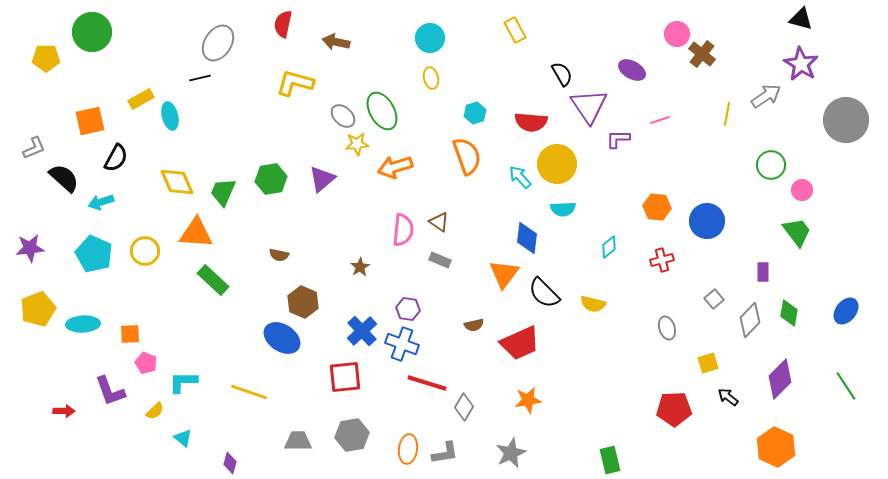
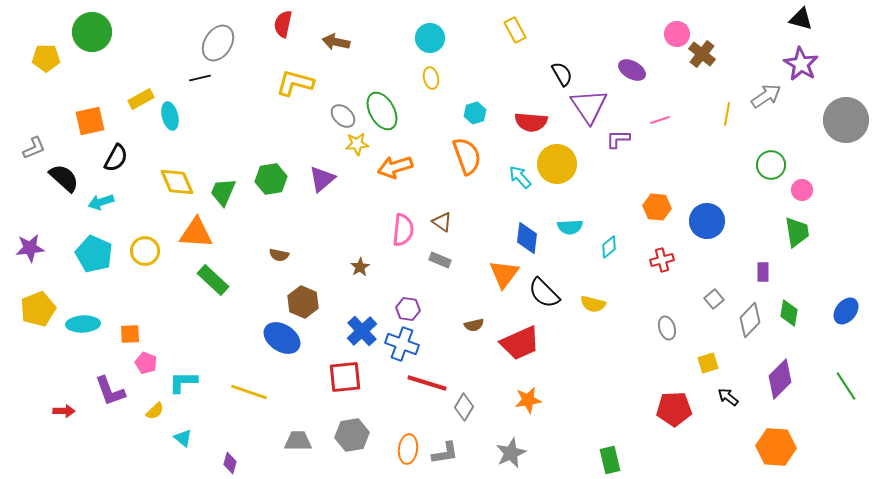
cyan semicircle at (563, 209): moved 7 px right, 18 px down
brown triangle at (439, 222): moved 3 px right
green trapezoid at (797, 232): rotated 28 degrees clockwise
orange hexagon at (776, 447): rotated 21 degrees counterclockwise
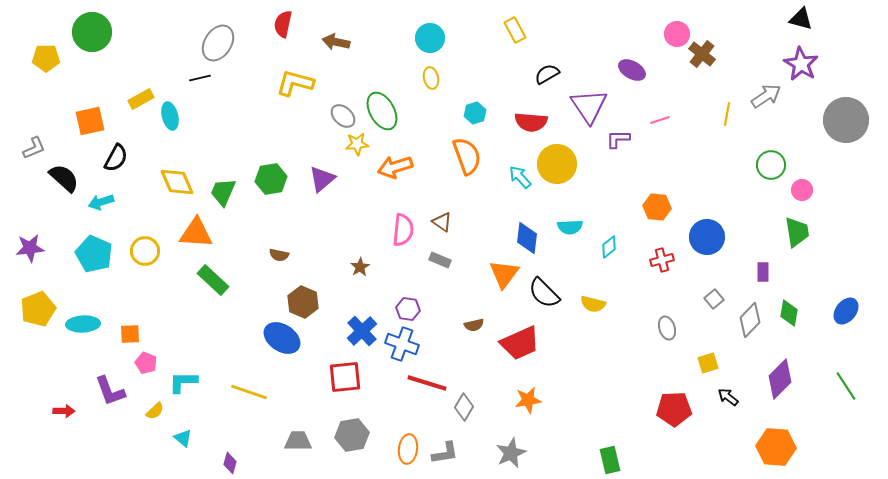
black semicircle at (562, 74): moved 15 px left; rotated 90 degrees counterclockwise
blue circle at (707, 221): moved 16 px down
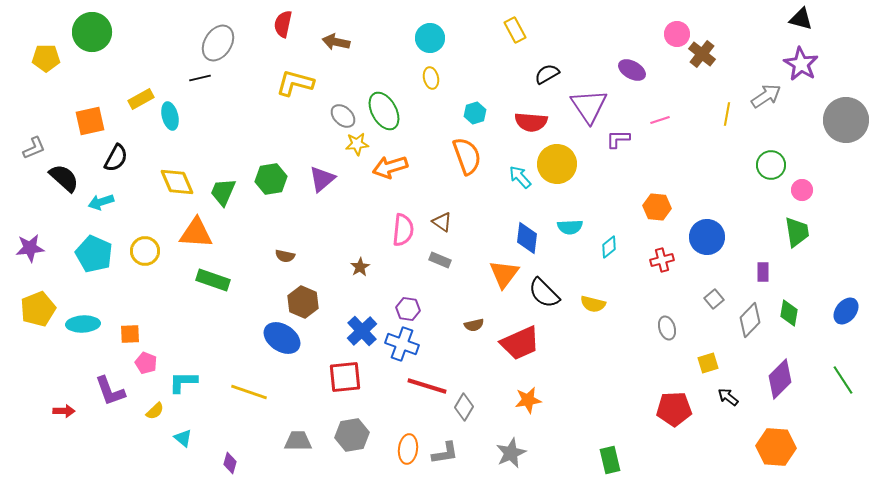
green ellipse at (382, 111): moved 2 px right
orange arrow at (395, 167): moved 5 px left
brown semicircle at (279, 255): moved 6 px right, 1 px down
green rectangle at (213, 280): rotated 24 degrees counterclockwise
red line at (427, 383): moved 3 px down
green line at (846, 386): moved 3 px left, 6 px up
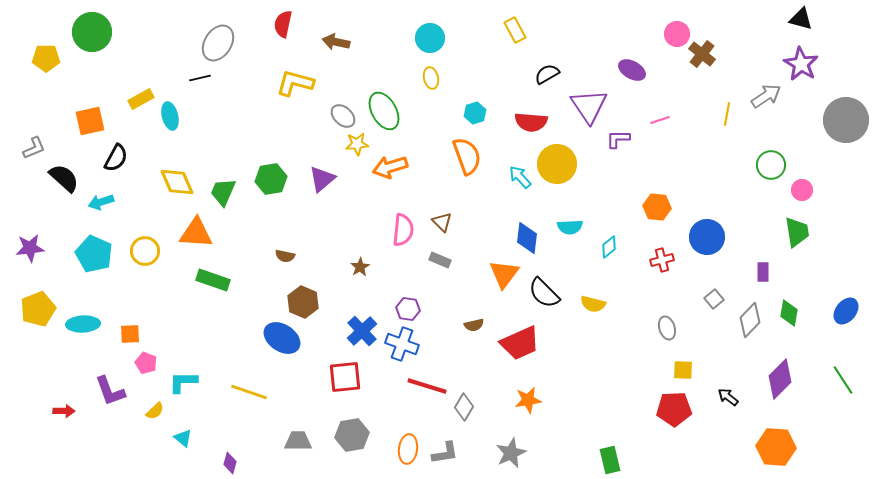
brown triangle at (442, 222): rotated 10 degrees clockwise
yellow square at (708, 363): moved 25 px left, 7 px down; rotated 20 degrees clockwise
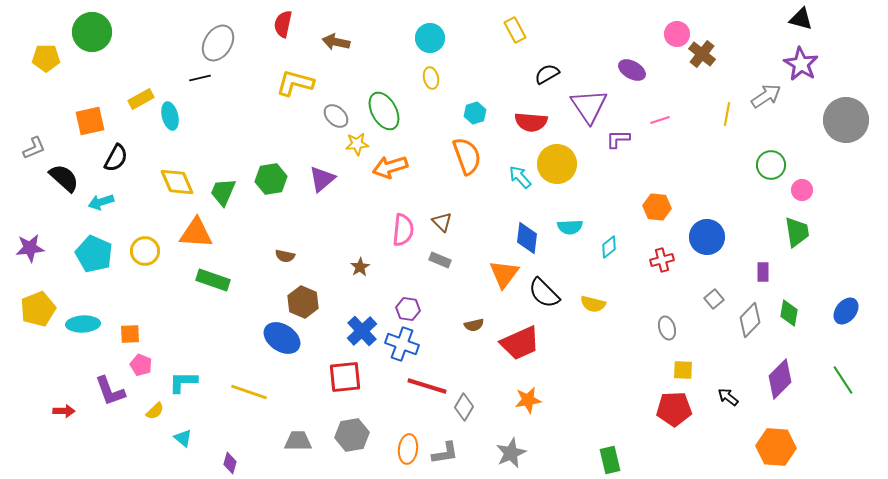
gray ellipse at (343, 116): moved 7 px left
pink pentagon at (146, 363): moved 5 px left, 2 px down
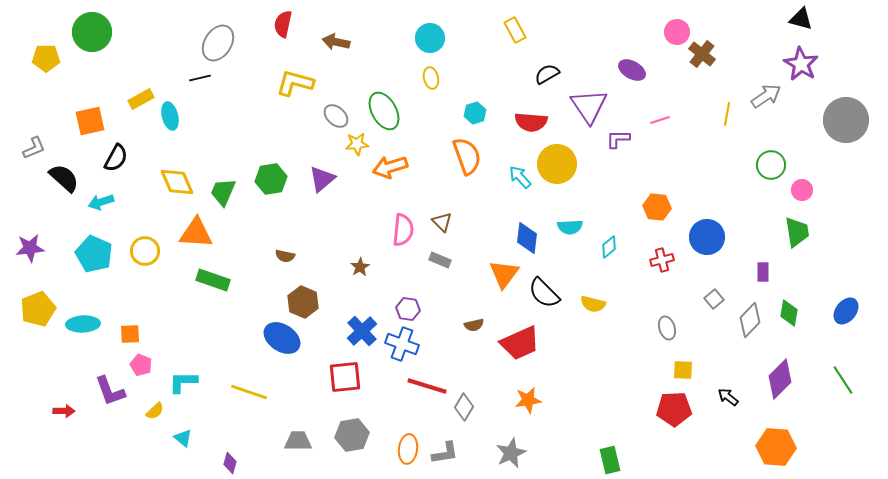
pink circle at (677, 34): moved 2 px up
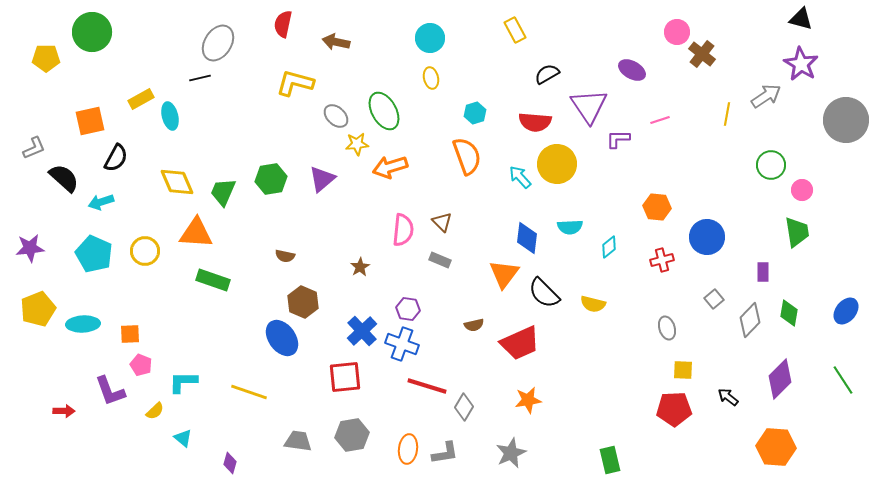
red semicircle at (531, 122): moved 4 px right
blue ellipse at (282, 338): rotated 21 degrees clockwise
gray trapezoid at (298, 441): rotated 8 degrees clockwise
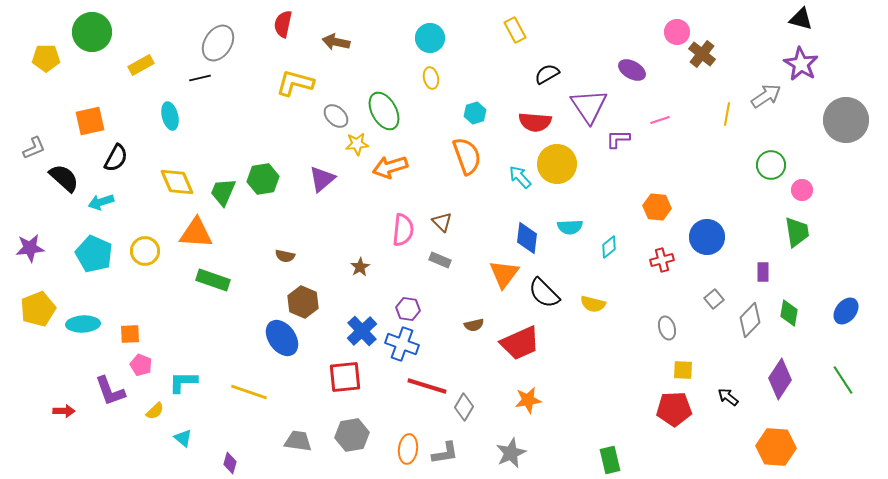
yellow rectangle at (141, 99): moved 34 px up
green hexagon at (271, 179): moved 8 px left
purple diamond at (780, 379): rotated 12 degrees counterclockwise
